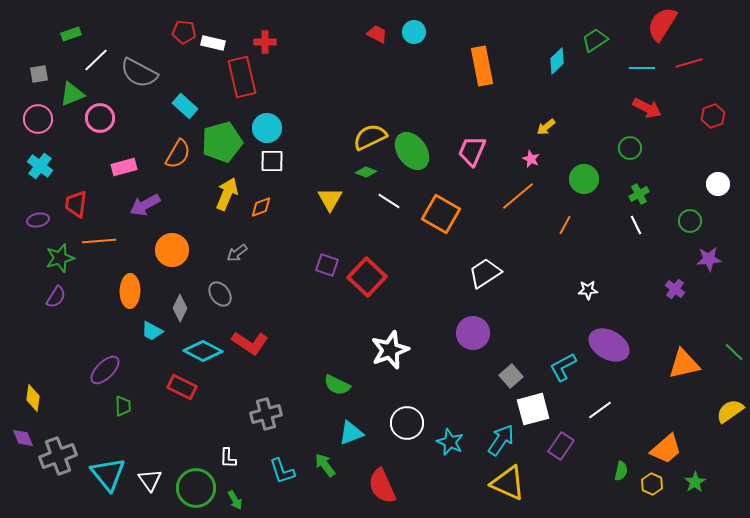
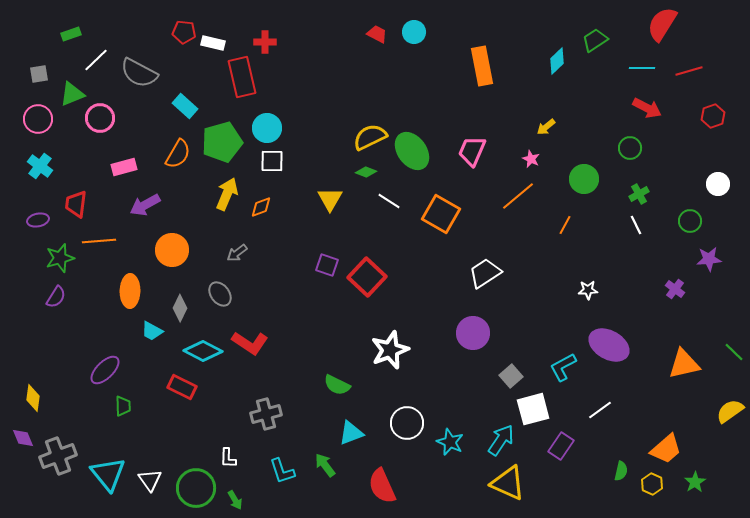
red line at (689, 63): moved 8 px down
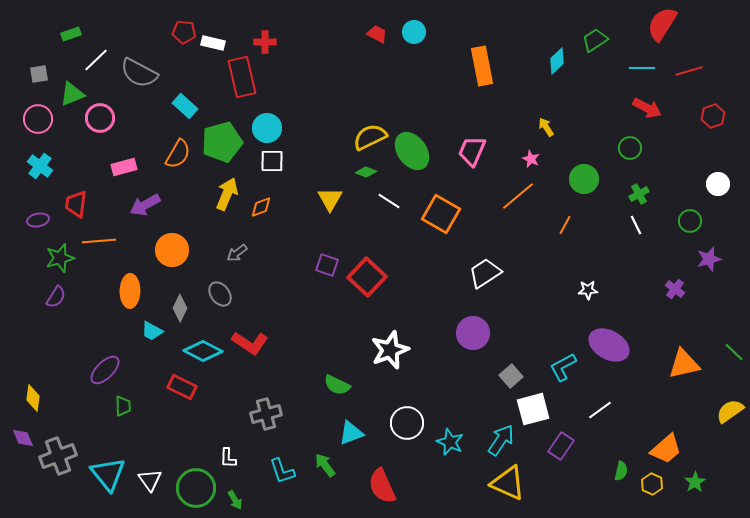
yellow arrow at (546, 127): rotated 96 degrees clockwise
purple star at (709, 259): rotated 10 degrees counterclockwise
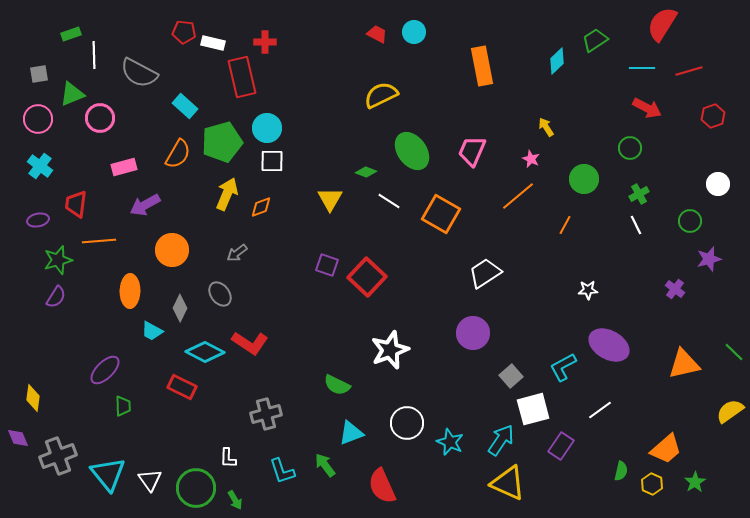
white line at (96, 60): moved 2 px left, 5 px up; rotated 48 degrees counterclockwise
yellow semicircle at (370, 137): moved 11 px right, 42 px up
green star at (60, 258): moved 2 px left, 2 px down
cyan diamond at (203, 351): moved 2 px right, 1 px down
purple diamond at (23, 438): moved 5 px left
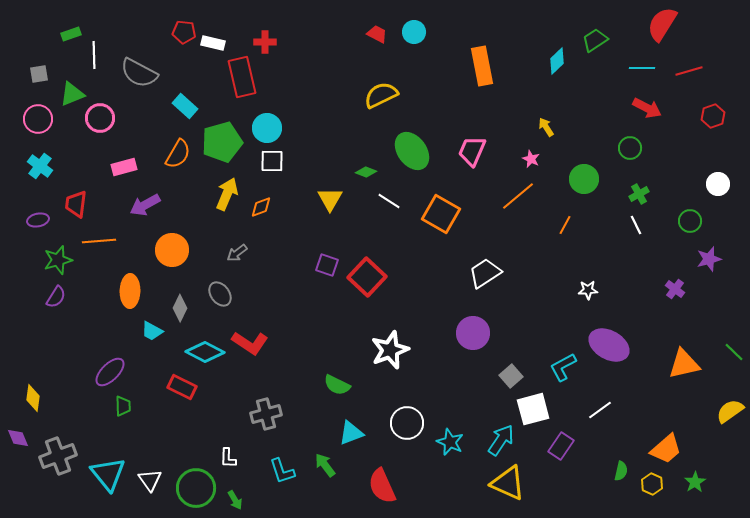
purple ellipse at (105, 370): moved 5 px right, 2 px down
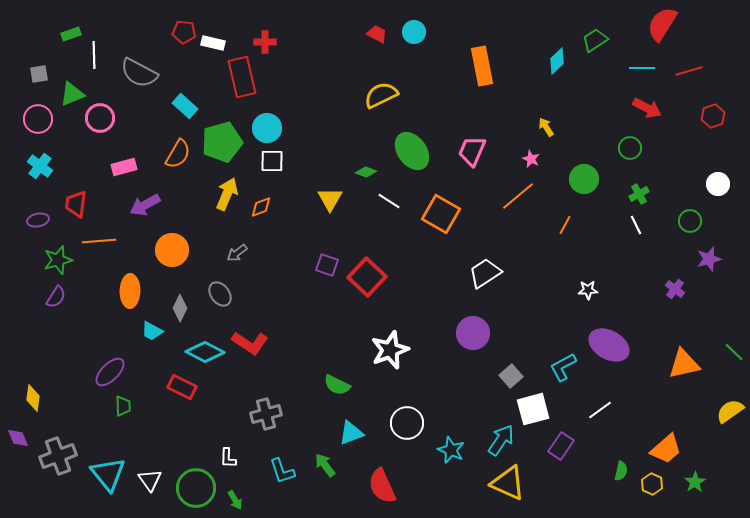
cyan star at (450, 442): moved 1 px right, 8 px down
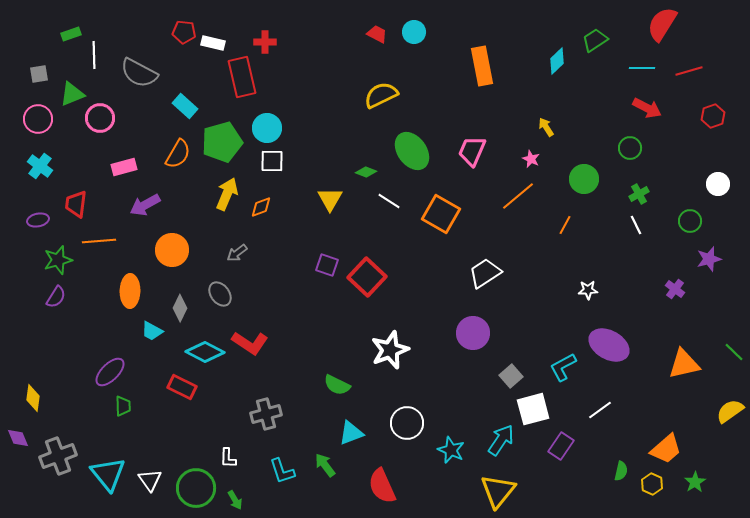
yellow triangle at (508, 483): moved 10 px left, 8 px down; rotated 45 degrees clockwise
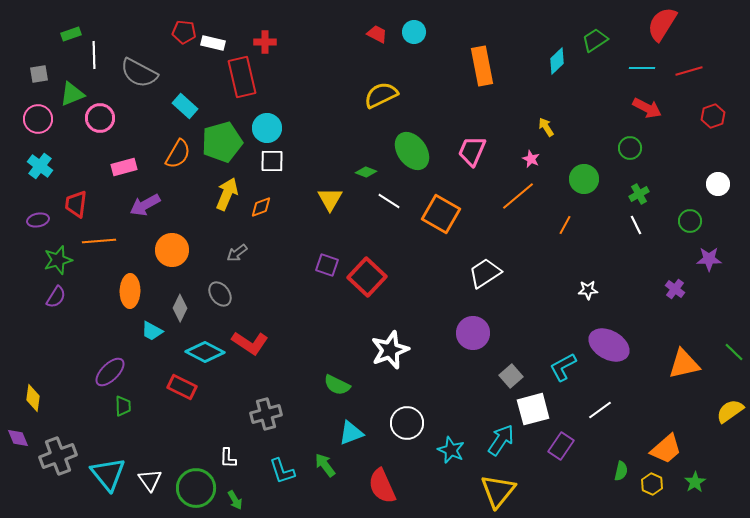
purple star at (709, 259): rotated 15 degrees clockwise
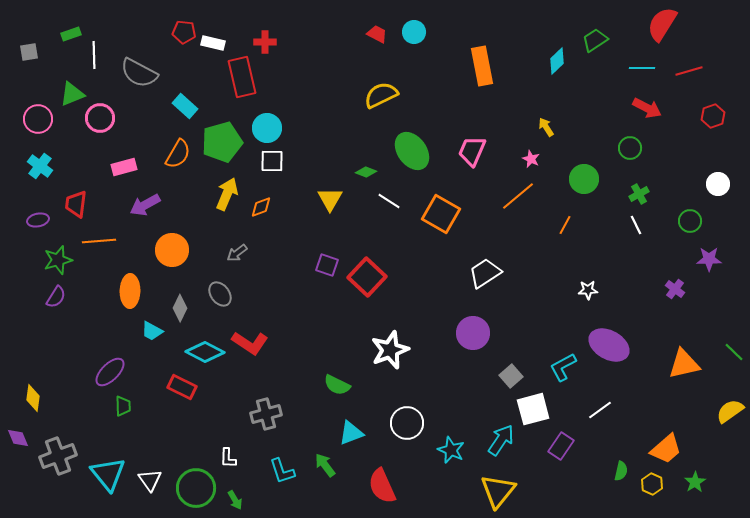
gray square at (39, 74): moved 10 px left, 22 px up
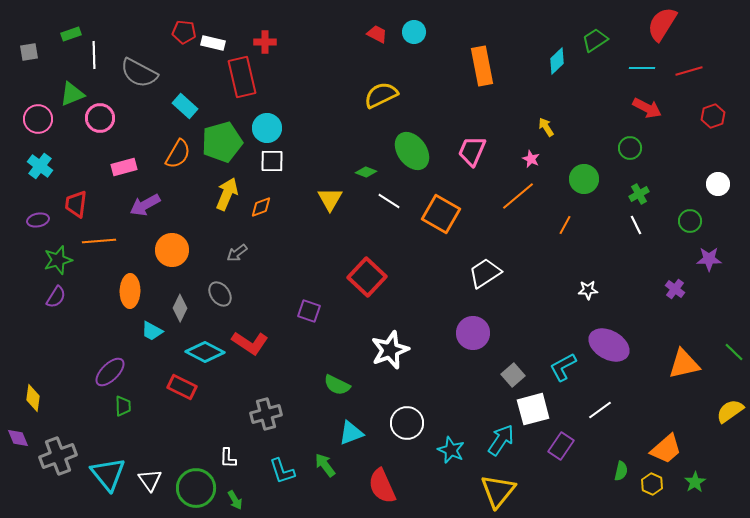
purple square at (327, 265): moved 18 px left, 46 px down
gray square at (511, 376): moved 2 px right, 1 px up
